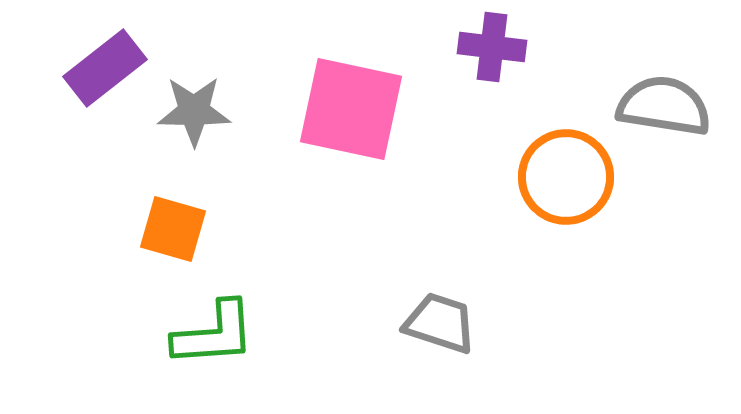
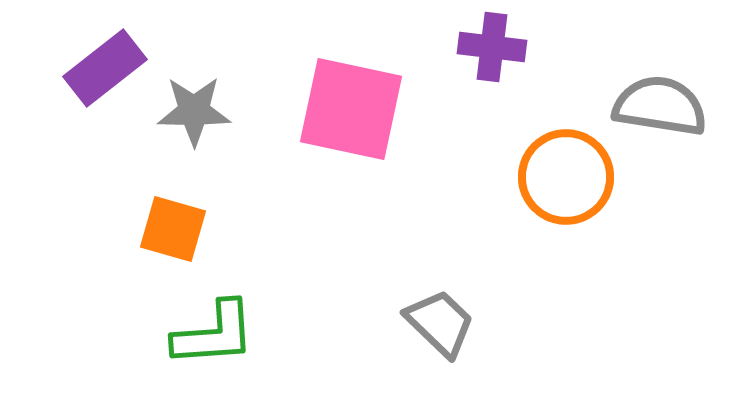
gray semicircle: moved 4 px left
gray trapezoid: rotated 26 degrees clockwise
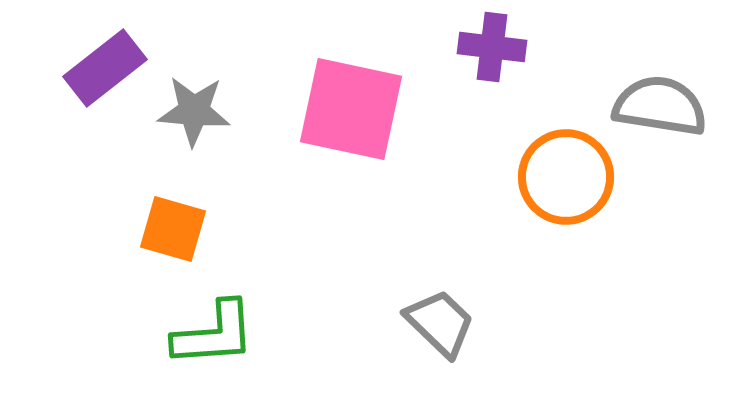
gray star: rotated 4 degrees clockwise
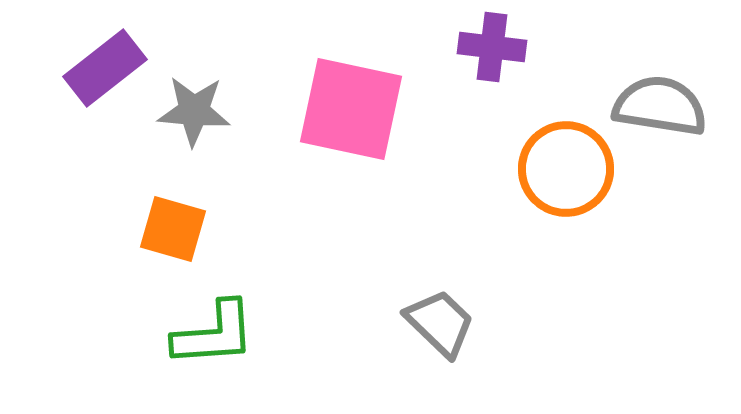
orange circle: moved 8 px up
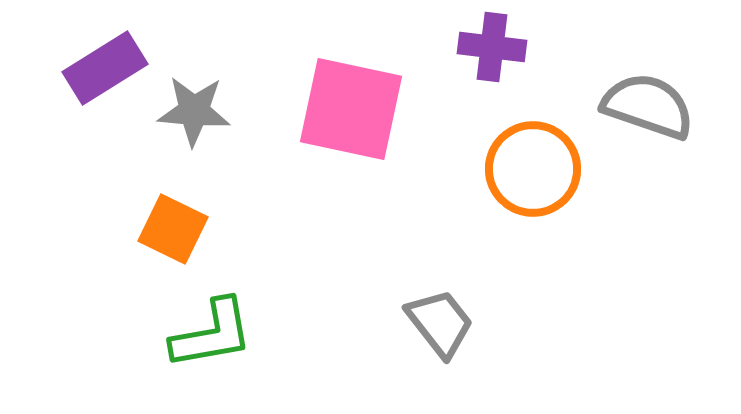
purple rectangle: rotated 6 degrees clockwise
gray semicircle: moved 12 px left; rotated 10 degrees clockwise
orange circle: moved 33 px left
orange square: rotated 10 degrees clockwise
gray trapezoid: rotated 8 degrees clockwise
green L-shape: moved 2 px left; rotated 6 degrees counterclockwise
